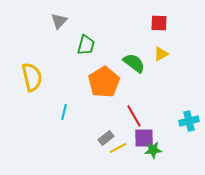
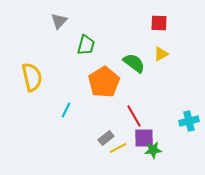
cyan line: moved 2 px right, 2 px up; rotated 14 degrees clockwise
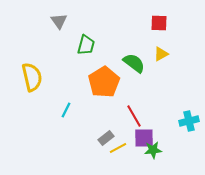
gray triangle: rotated 18 degrees counterclockwise
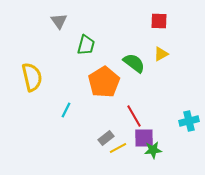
red square: moved 2 px up
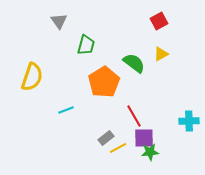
red square: rotated 30 degrees counterclockwise
yellow semicircle: rotated 32 degrees clockwise
cyan line: rotated 42 degrees clockwise
cyan cross: rotated 12 degrees clockwise
green star: moved 3 px left, 2 px down
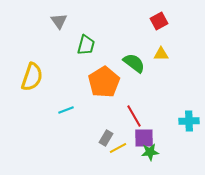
yellow triangle: rotated 28 degrees clockwise
gray rectangle: rotated 21 degrees counterclockwise
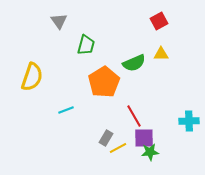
green semicircle: rotated 120 degrees clockwise
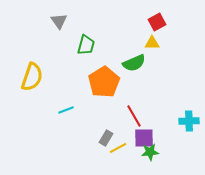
red square: moved 2 px left, 1 px down
yellow triangle: moved 9 px left, 11 px up
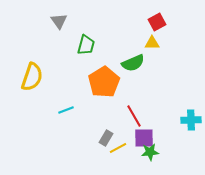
green semicircle: moved 1 px left
cyan cross: moved 2 px right, 1 px up
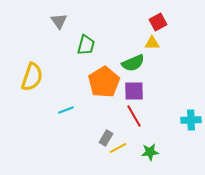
red square: moved 1 px right
purple square: moved 10 px left, 47 px up
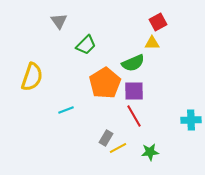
green trapezoid: rotated 30 degrees clockwise
orange pentagon: moved 1 px right, 1 px down
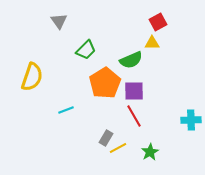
green trapezoid: moved 5 px down
green semicircle: moved 2 px left, 3 px up
green star: rotated 24 degrees counterclockwise
